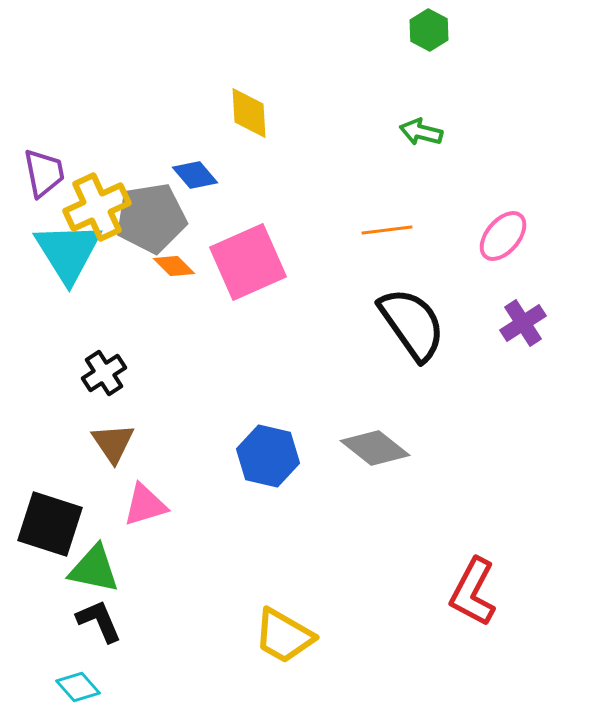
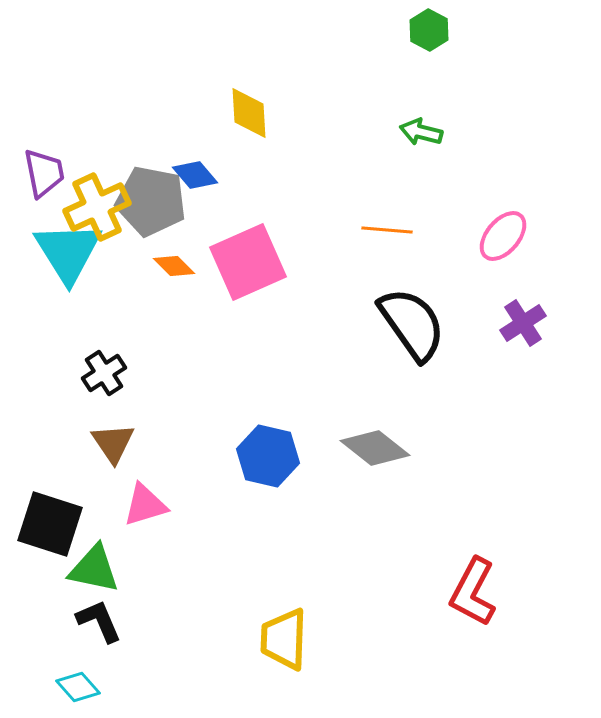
gray pentagon: moved 17 px up; rotated 20 degrees clockwise
orange line: rotated 12 degrees clockwise
yellow trapezoid: moved 3 px down; rotated 62 degrees clockwise
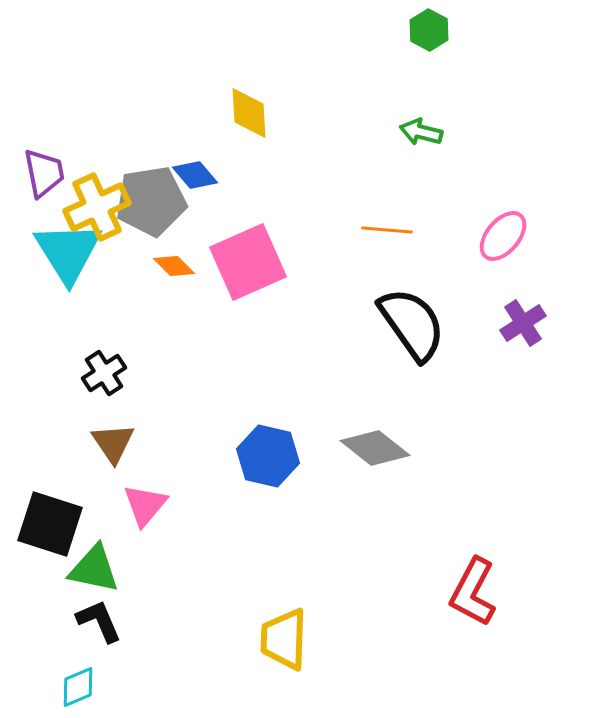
gray pentagon: rotated 20 degrees counterclockwise
pink triangle: rotated 33 degrees counterclockwise
cyan diamond: rotated 72 degrees counterclockwise
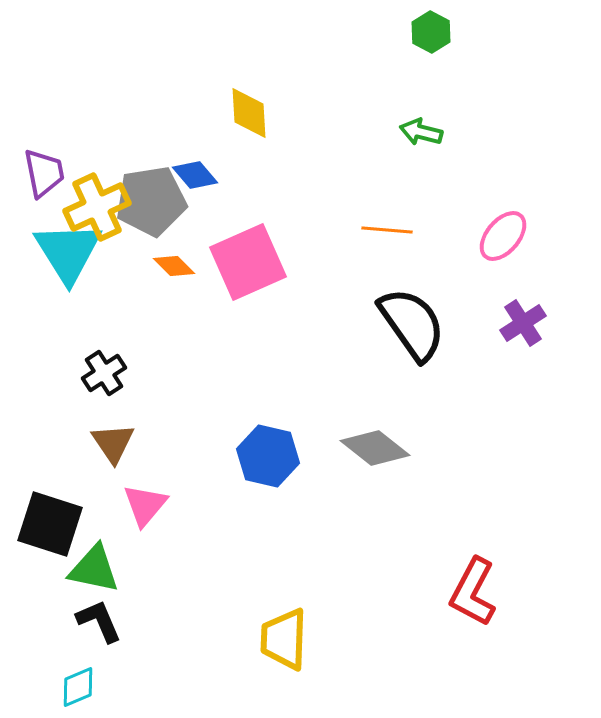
green hexagon: moved 2 px right, 2 px down
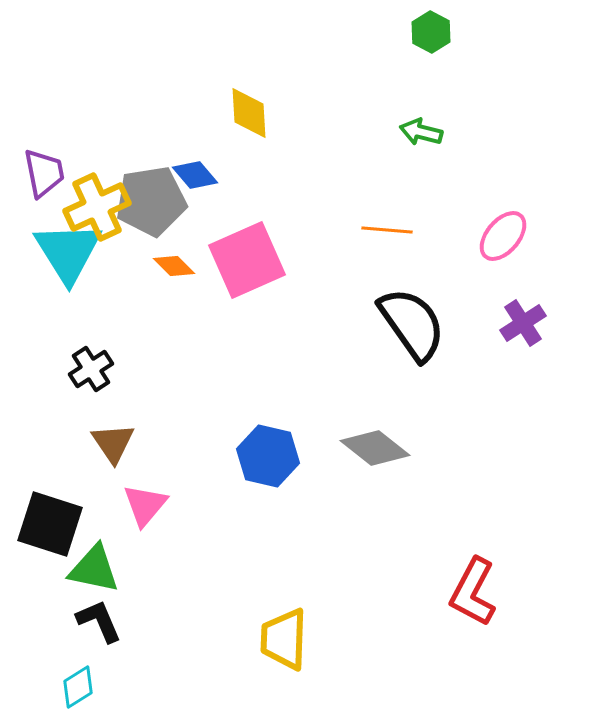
pink square: moved 1 px left, 2 px up
black cross: moved 13 px left, 4 px up
cyan diamond: rotated 9 degrees counterclockwise
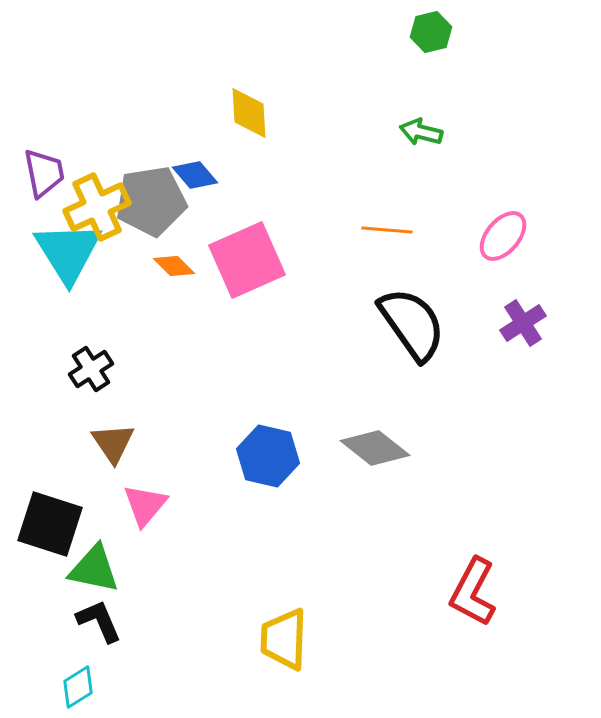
green hexagon: rotated 18 degrees clockwise
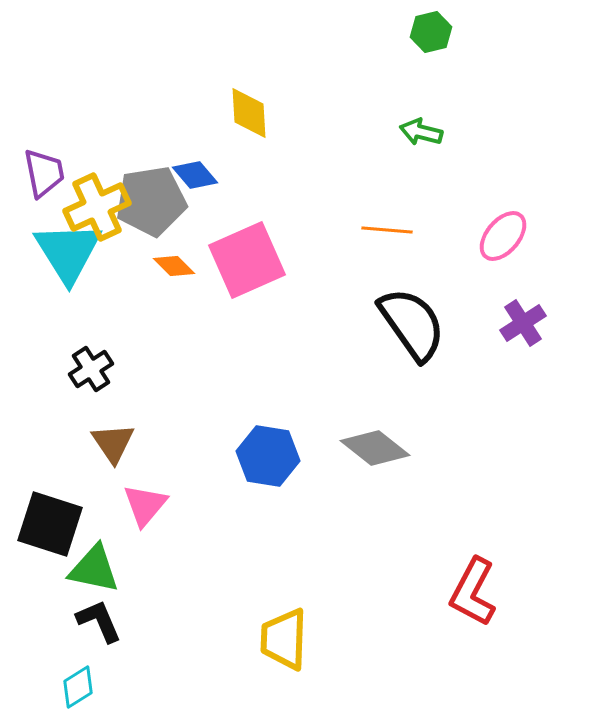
blue hexagon: rotated 4 degrees counterclockwise
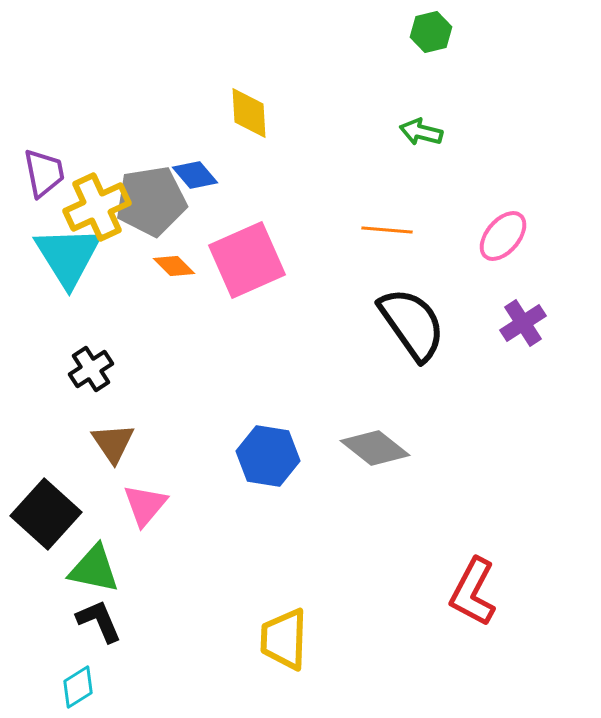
cyan triangle: moved 4 px down
black square: moved 4 px left, 10 px up; rotated 24 degrees clockwise
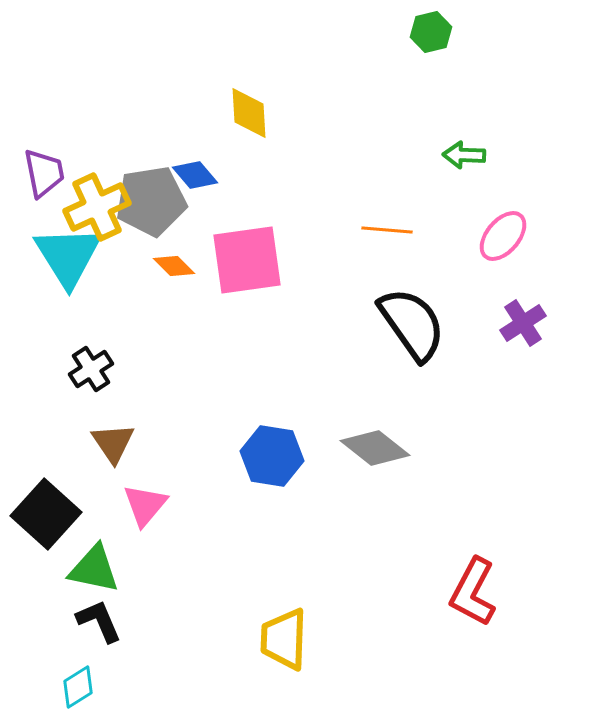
green arrow: moved 43 px right, 23 px down; rotated 12 degrees counterclockwise
pink square: rotated 16 degrees clockwise
blue hexagon: moved 4 px right
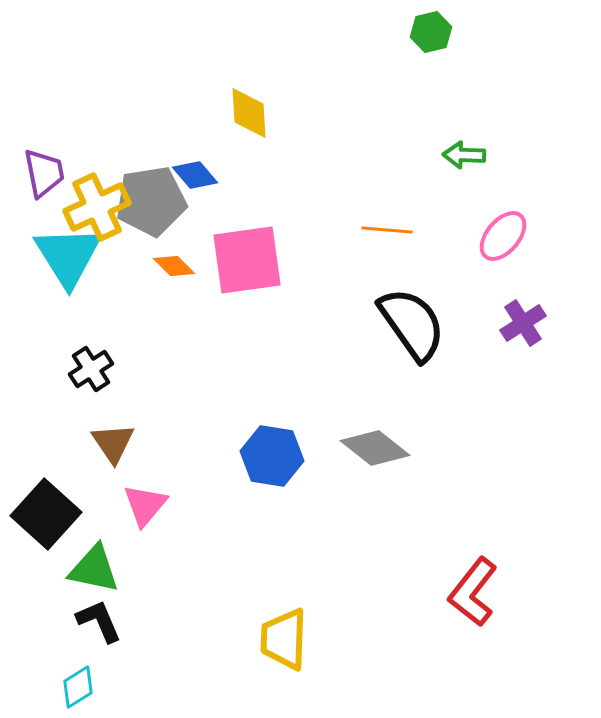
red L-shape: rotated 10 degrees clockwise
